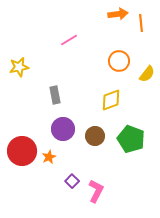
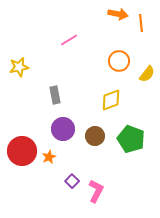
orange arrow: rotated 18 degrees clockwise
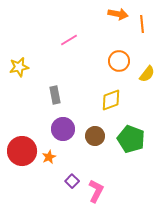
orange line: moved 1 px right, 1 px down
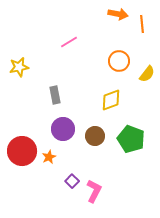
pink line: moved 2 px down
pink L-shape: moved 2 px left
